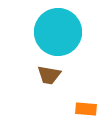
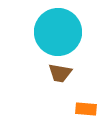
brown trapezoid: moved 11 px right, 2 px up
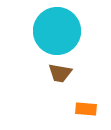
cyan circle: moved 1 px left, 1 px up
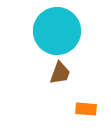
brown trapezoid: rotated 80 degrees counterclockwise
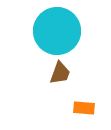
orange rectangle: moved 2 px left, 1 px up
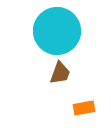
orange rectangle: rotated 15 degrees counterclockwise
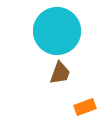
orange rectangle: moved 1 px right, 1 px up; rotated 10 degrees counterclockwise
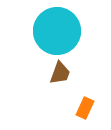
orange rectangle: moved 1 px down; rotated 45 degrees counterclockwise
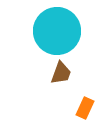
brown trapezoid: moved 1 px right
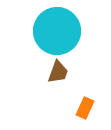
brown trapezoid: moved 3 px left, 1 px up
